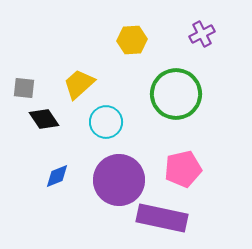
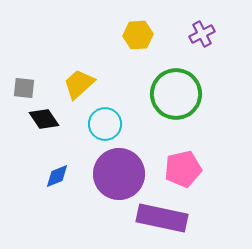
yellow hexagon: moved 6 px right, 5 px up
cyan circle: moved 1 px left, 2 px down
purple circle: moved 6 px up
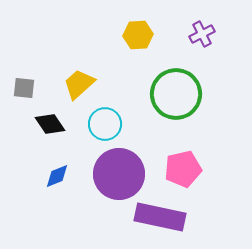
black diamond: moved 6 px right, 5 px down
purple rectangle: moved 2 px left, 1 px up
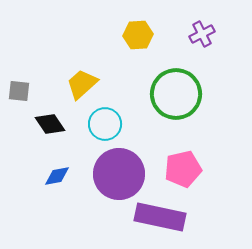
yellow trapezoid: moved 3 px right
gray square: moved 5 px left, 3 px down
blue diamond: rotated 12 degrees clockwise
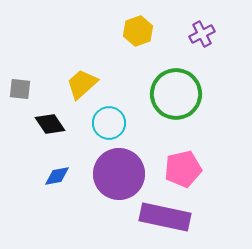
yellow hexagon: moved 4 px up; rotated 16 degrees counterclockwise
gray square: moved 1 px right, 2 px up
cyan circle: moved 4 px right, 1 px up
purple rectangle: moved 5 px right
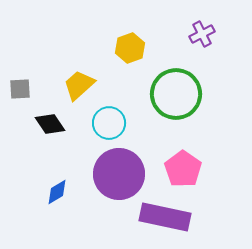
yellow hexagon: moved 8 px left, 17 px down
yellow trapezoid: moved 3 px left, 1 px down
gray square: rotated 10 degrees counterclockwise
pink pentagon: rotated 24 degrees counterclockwise
blue diamond: moved 16 px down; rotated 20 degrees counterclockwise
